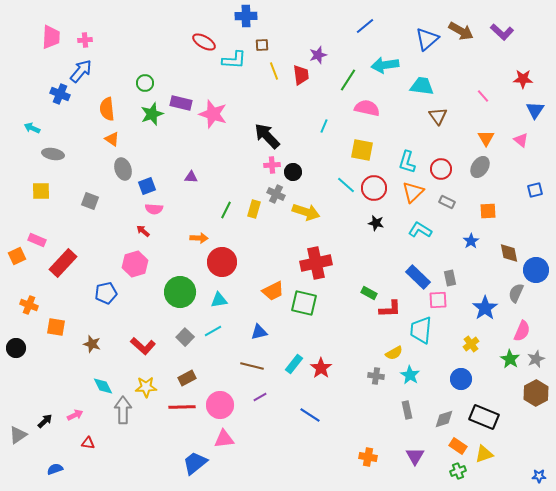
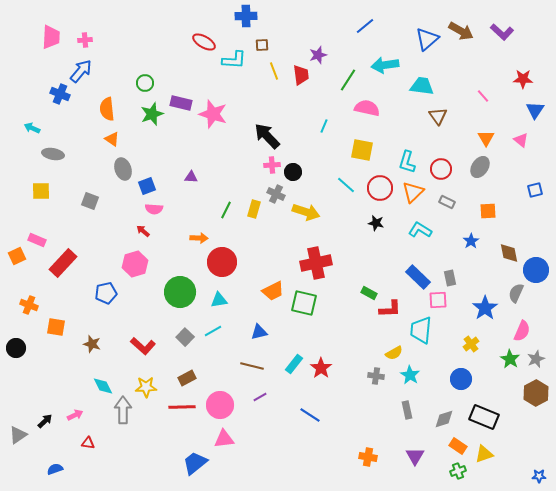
red circle at (374, 188): moved 6 px right
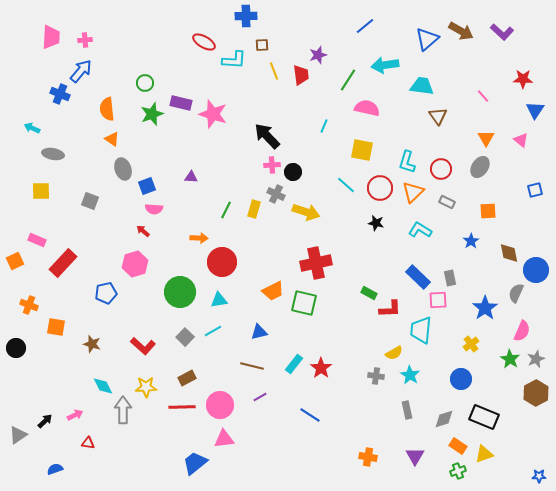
orange square at (17, 256): moved 2 px left, 5 px down
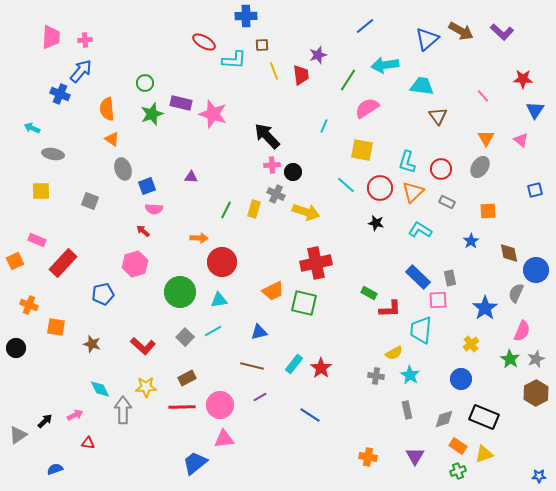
pink semicircle at (367, 108): rotated 45 degrees counterclockwise
blue pentagon at (106, 293): moved 3 px left, 1 px down
cyan diamond at (103, 386): moved 3 px left, 3 px down
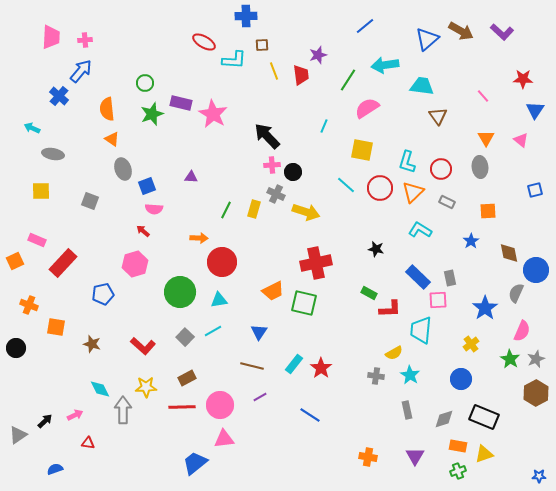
blue cross at (60, 94): moved 1 px left, 2 px down; rotated 18 degrees clockwise
pink star at (213, 114): rotated 12 degrees clockwise
gray ellipse at (480, 167): rotated 40 degrees counterclockwise
black star at (376, 223): moved 26 px down
blue triangle at (259, 332): rotated 42 degrees counterclockwise
orange rectangle at (458, 446): rotated 24 degrees counterclockwise
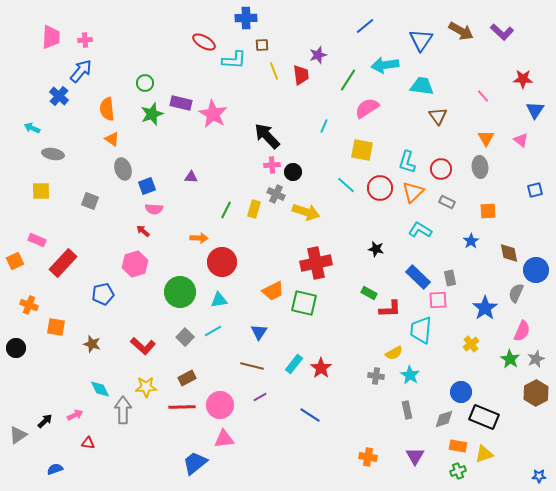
blue cross at (246, 16): moved 2 px down
blue triangle at (427, 39): moved 6 px left, 1 px down; rotated 15 degrees counterclockwise
blue circle at (461, 379): moved 13 px down
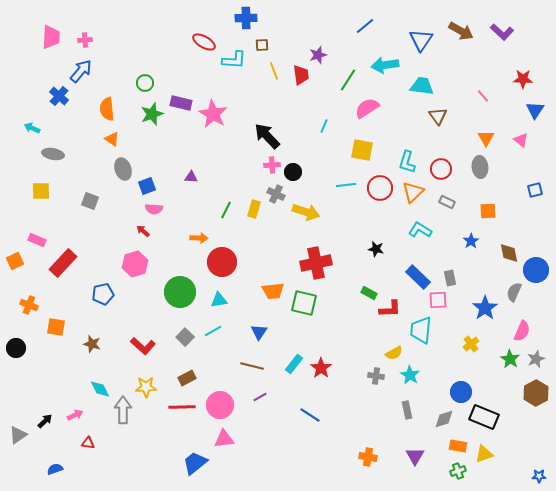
cyan line at (346, 185): rotated 48 degrees counterclockwise
orange trapezoid at (273, 291): rotated 20 degrees clockwise
gray semicircle at (516, 293): moved 2 px left, 1 px up
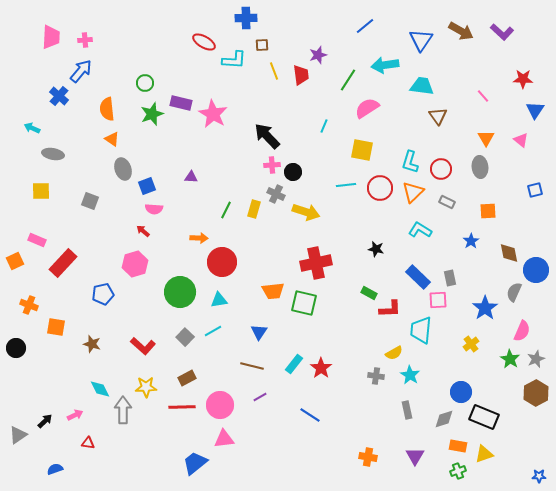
cyan L-shape at (407, 162): moved 3 px right
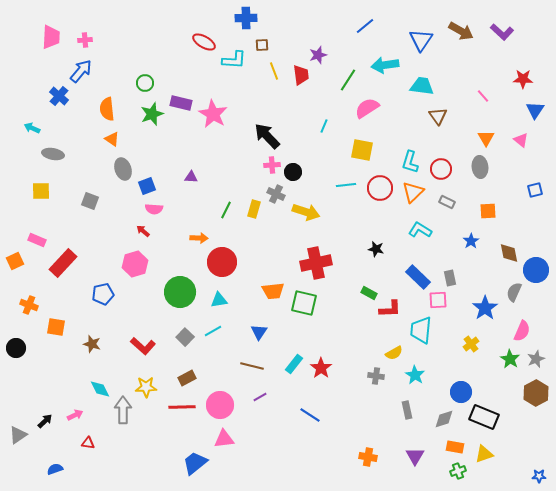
cyan star at (410, 375): moved 5 px right
orange rectangle at (458, 446): moved 3 px left, 1 px down
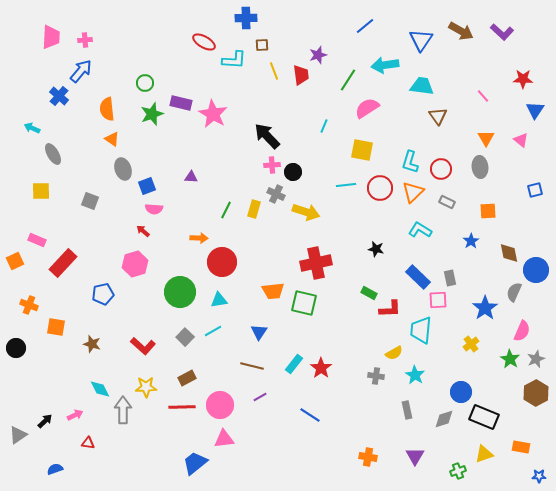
gray ellipse at (53, 154): rotated 50 degrees clockwise
orange rectangle at (455, 447): moved 66 px right
